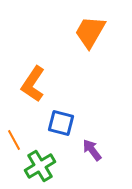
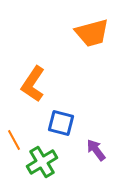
orange trapezoid: moved 2 px right, 1 px down; rotated 135 degrees counterclockwise
purple arrow: moved 4 px right
green cross: moved 2 px right, 4 px up
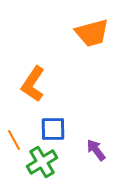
blue square: moved 8 px left, 6 px down; rotated 16 degrees counterclockwise
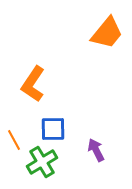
orange trapezoid: moved 15 px right; rotated 36 degrees counterclockwise
purple arrow: rotated 10 degrees clockwise
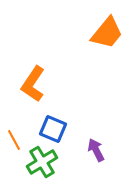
blue square: rotated 24 degrees clockwise
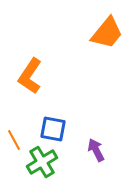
orange L-shape: moved 3 px left, 8 px up
blue square: rotated 12 degrees counterclockwise
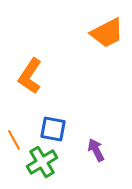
orange trapezoid: rotated 24 degrees clockwise
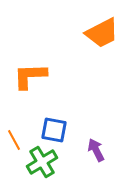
orange trapezoid: moved 5 px left
orange L-shape: rotated 54 degrees clockwise
blue square: moved 1 px right, 1 px down
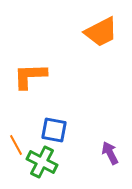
orange trapezoid: moved 1 px left, 1 px up
orange line: moved 2 px right, 5 px down
purple arrow: moved 14 px right, 3 px down
green cross: rotated 32 degrees counterclockwise
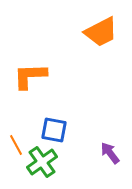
purple arrow: rotated 10 degrees counterclockwise
green cross: rotated 28 degrees clockwise
